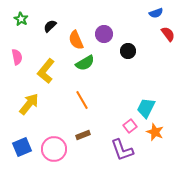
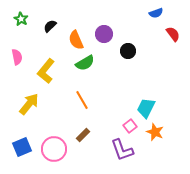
red semicircle: moved 5 px right
brown rectangle: rotated 24 degrees counterclockwise
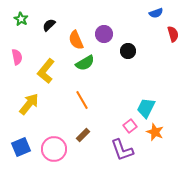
black semicircle: moved 1 px left, 1 px up
red semicircle: rotated 21 degrees clockwise
blue square: moved 1 px left
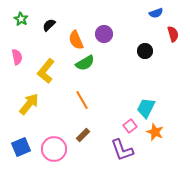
black circle: moved 17 px right
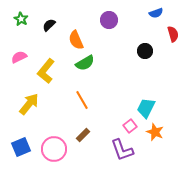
purple circle: moved 5 px right, 14 px up
pink semicircle: moved 2 px right; rotated 105 degrees counterclockwise
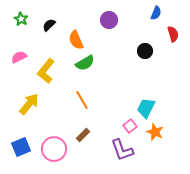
blue semicircle: rotated 48 degrees counterclockwise
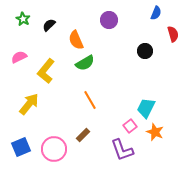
green star: moved 2 px right
orange line: moved 8 px right
